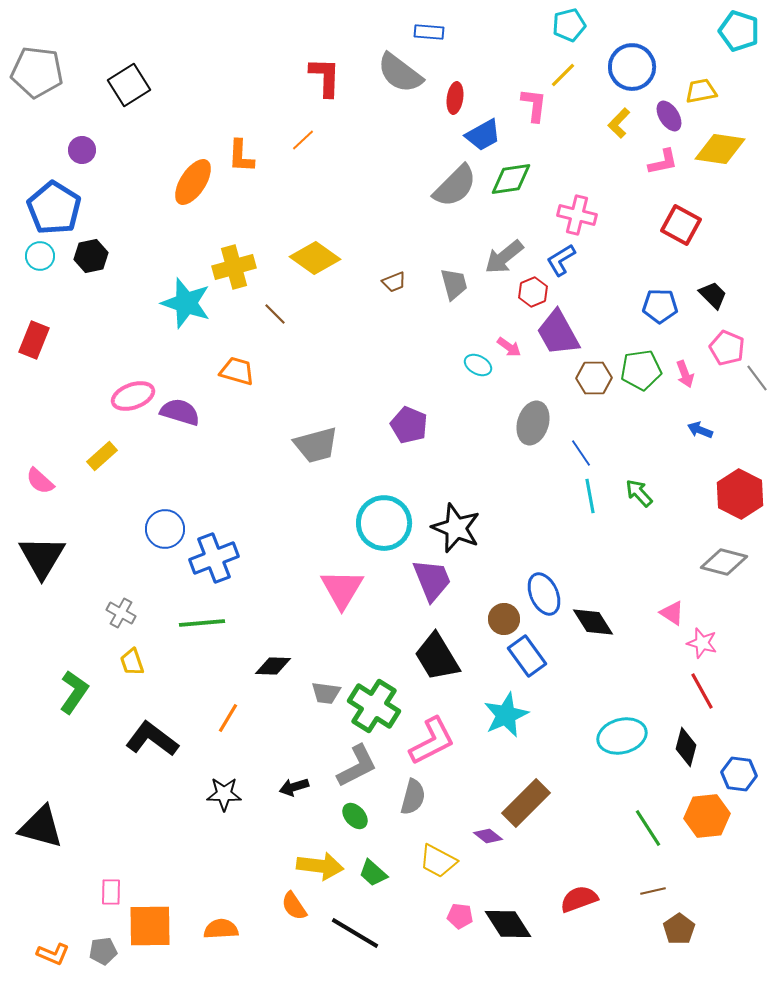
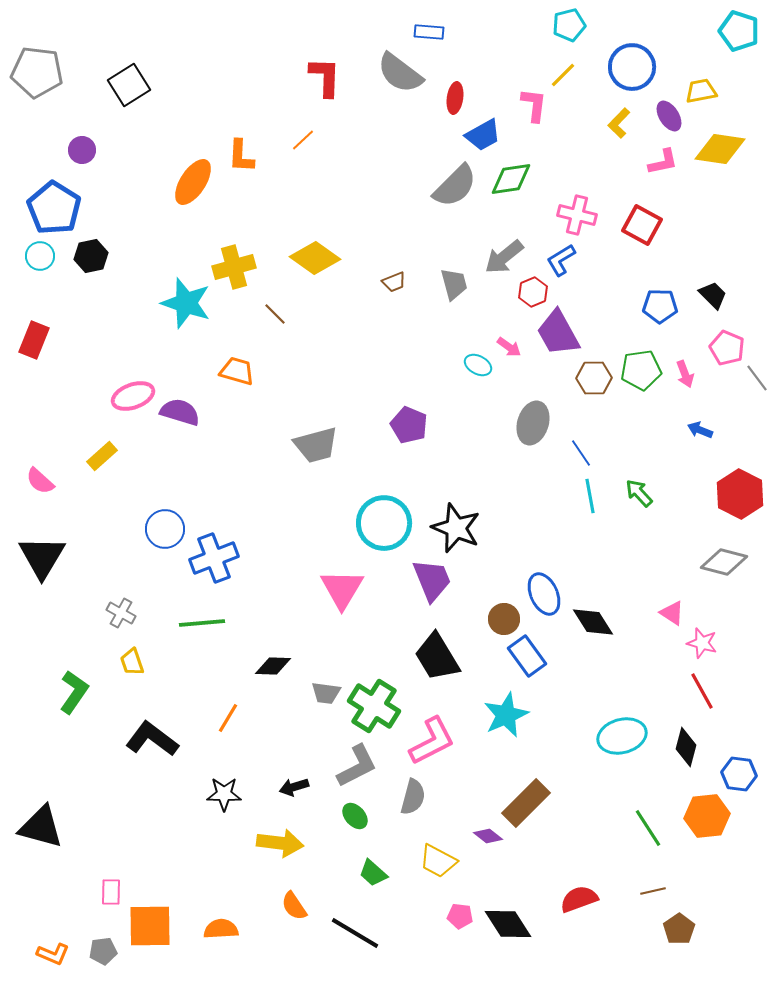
red square at (681, 225): moved 39 px left
yellow arrow at (320, 866): moved 40 px left, 23 px up
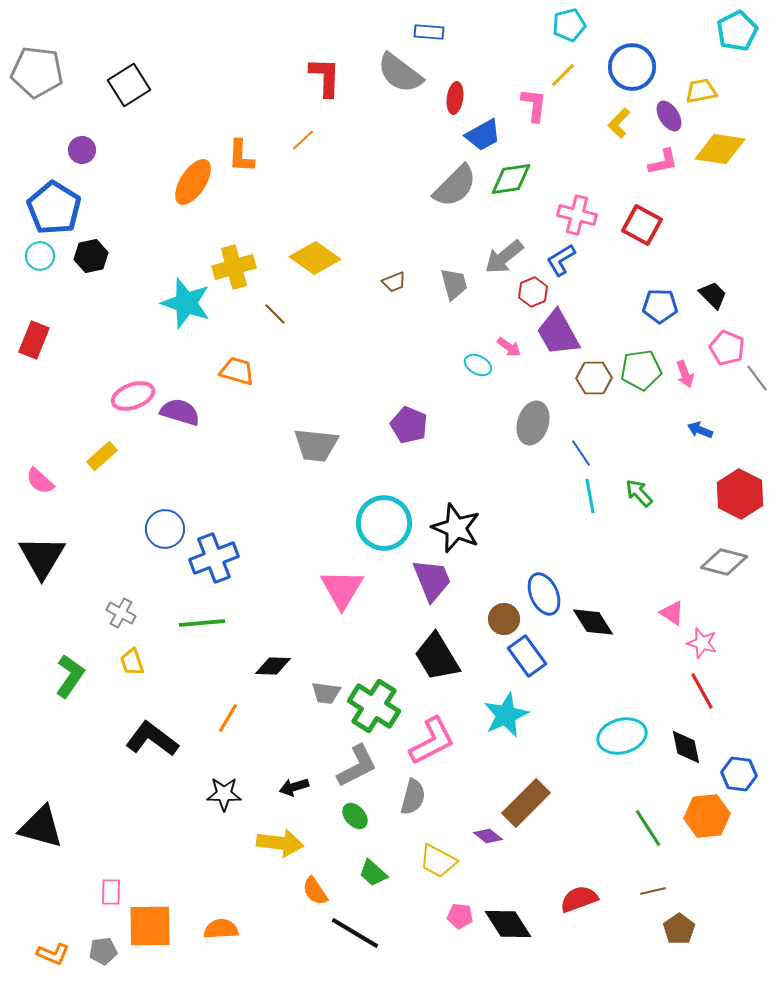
cyan pentagon at (739, 31): moved 2 px left; rotated 27 degrees clockwise
gray trapezoid at (316, 445): rotated 21 degrees clockwise
green L-shape at (74, 692): moved 4 px left, 16 px up
black diamond at (686, 747): rotated 27 degrees counterclockwise
orange semicircle at (294, 906): moved 21 px right, 15 px up
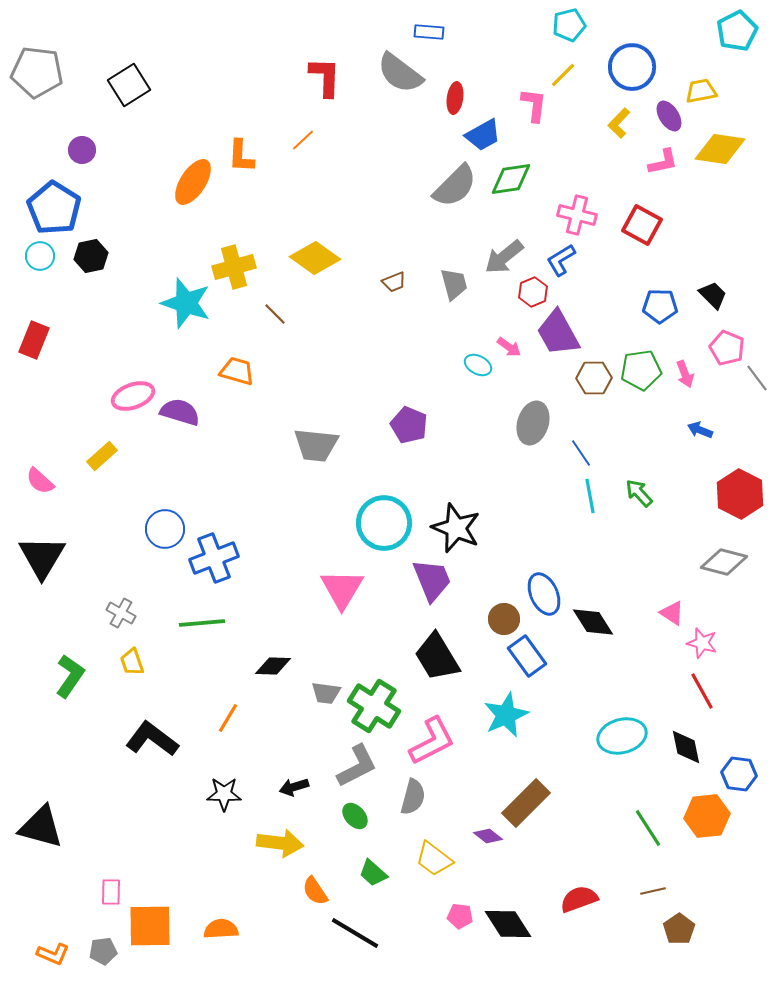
yellow trapezoid at (438, 861): moved 4 px left, 2 px up; rotated 9 degrees clockwise
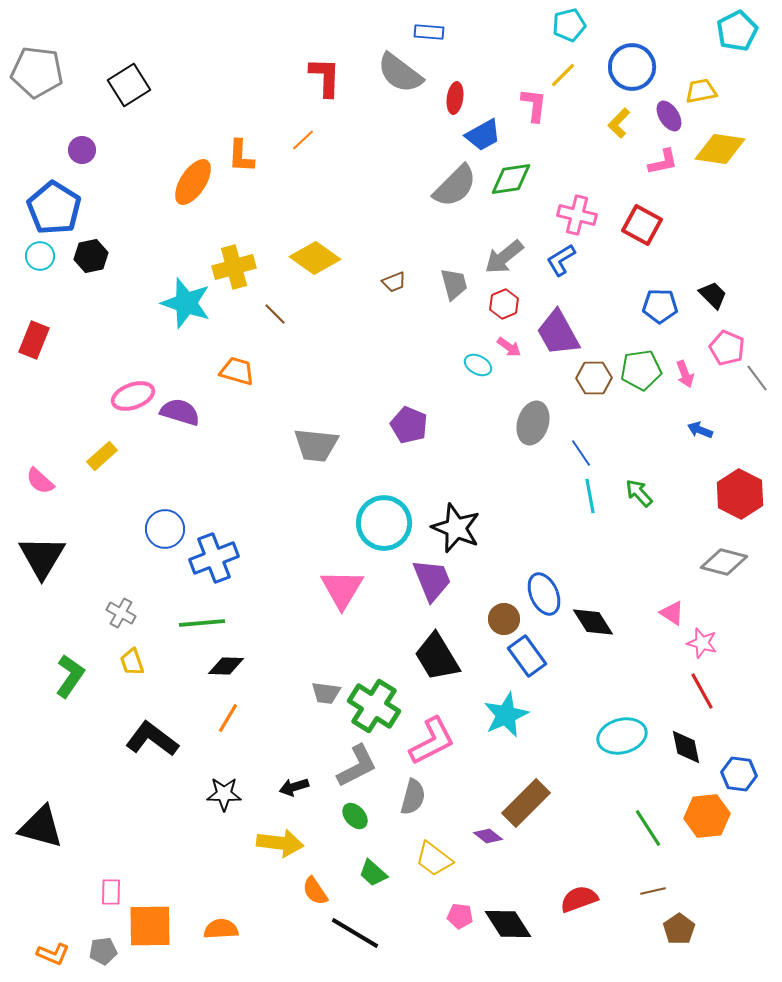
red hexagon at (533, 292): moved 29 px left, 12 px down
black diamond at (273, 666): moved 47 px left
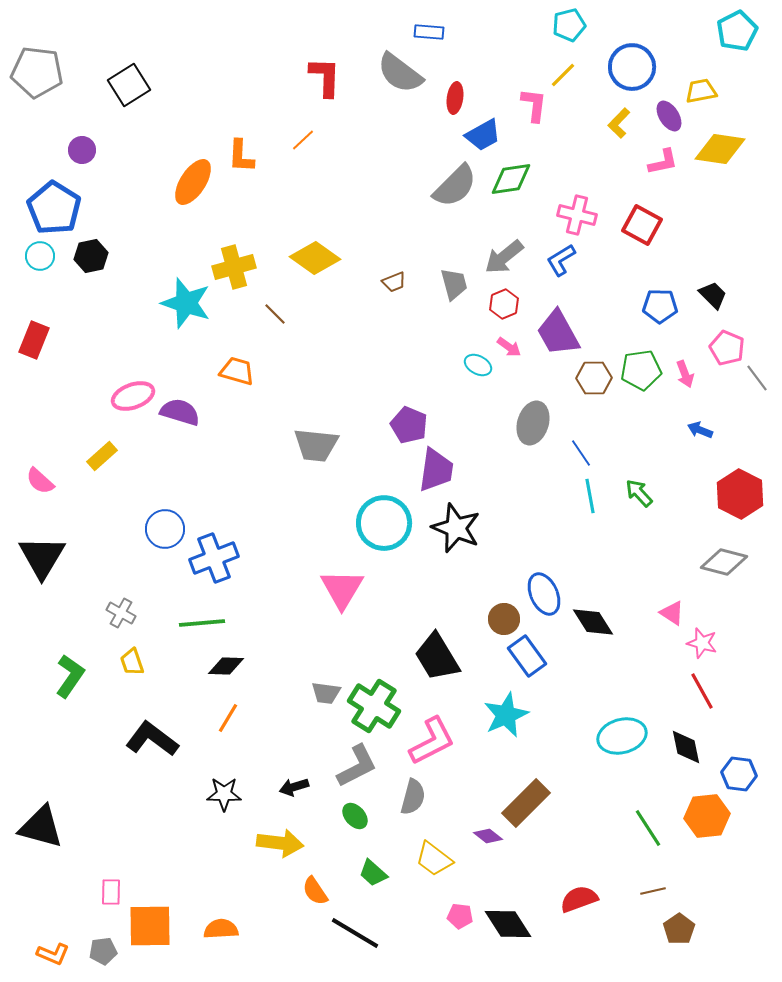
purple trapezoid at (432, 580): moved 4 px right, 110 px up; rotated 30 degrees clockwise
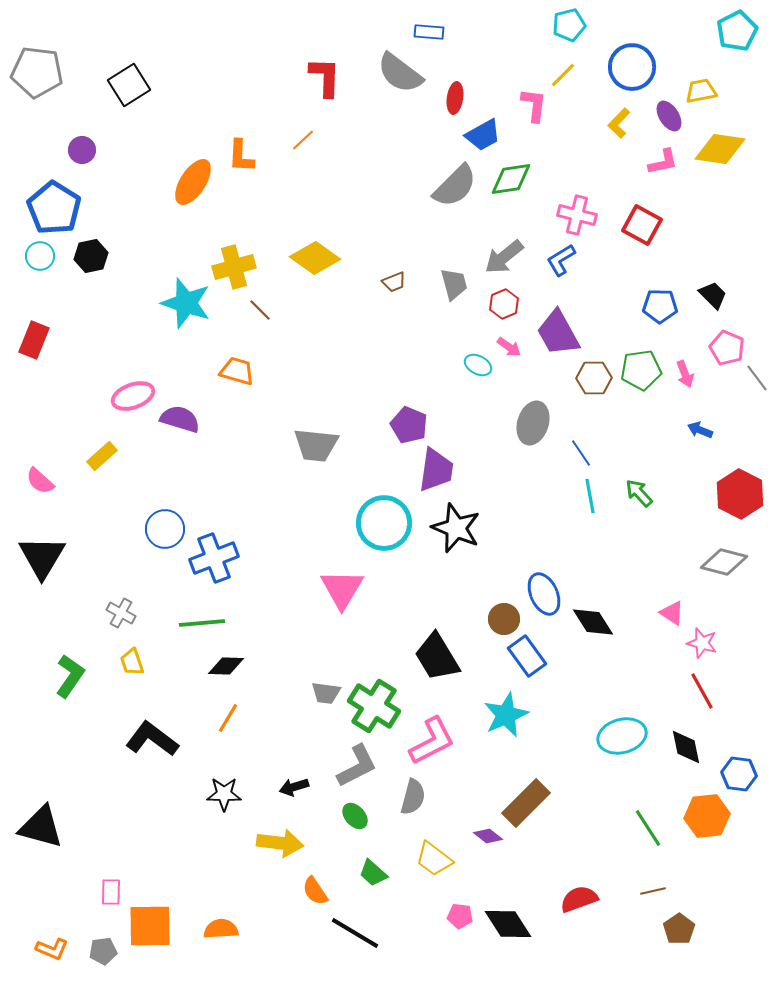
brown line at (275, 314): moved 15 px left, 4 px up
purple semicircle at (180, 412): moved 7 px down
orange L-shape at (53, 954): moved 1 px left, 5 px up
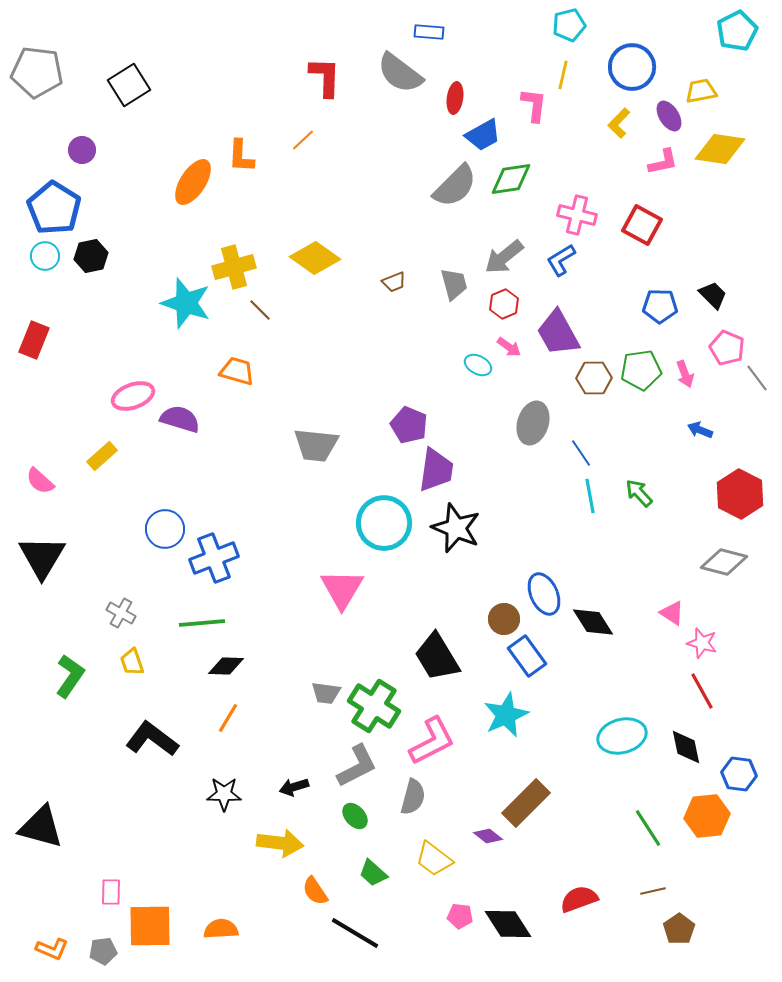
yellow line at (563, 75): rotated 32 degrees counterclockwise
cyan circle at (40, 256): moved 5 px right
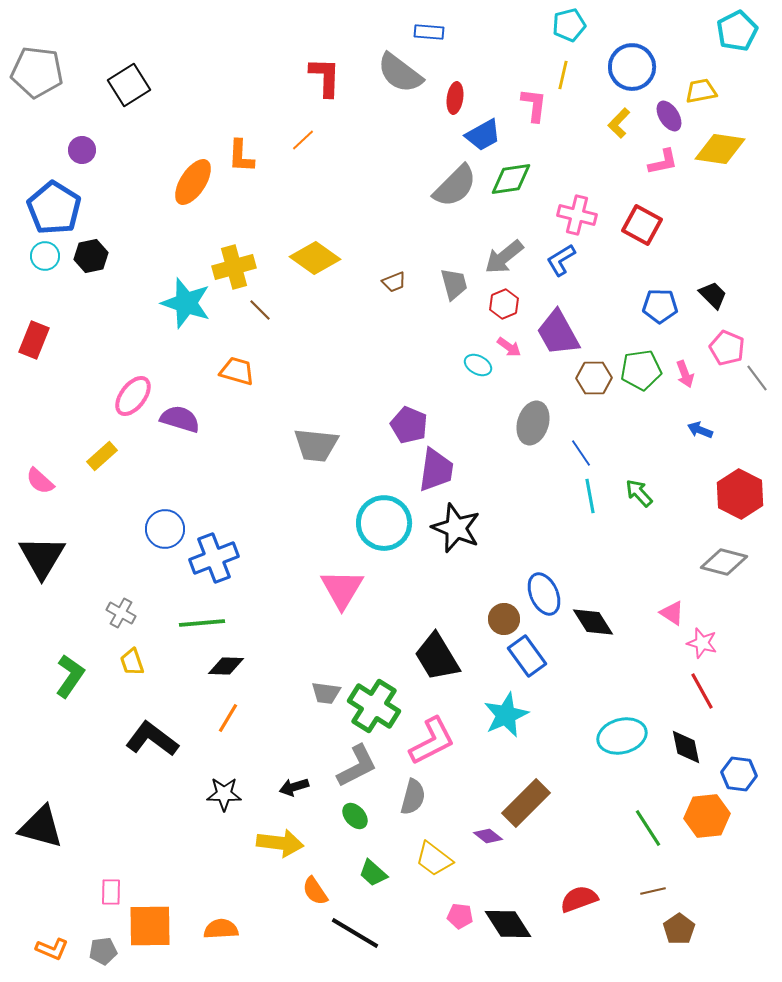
pink ellipse at (133, 396): rotated 33 degrees counterclockwise
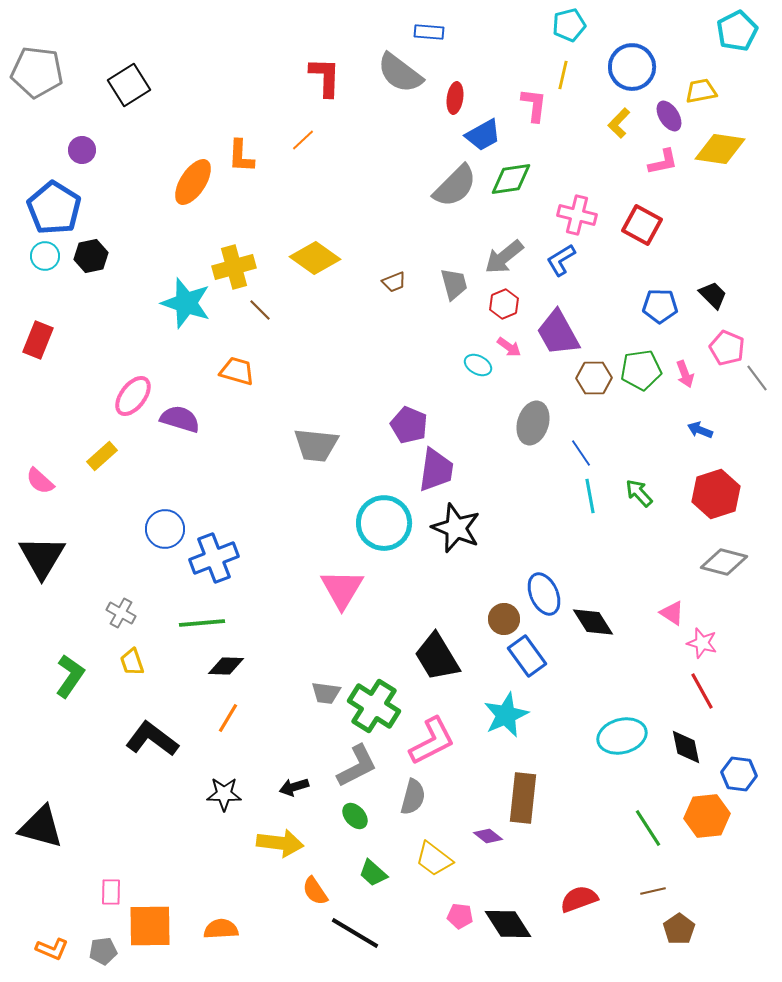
red rectangle at (34, 340): moved 4 px right
red hexagon at (740, 494): moved 24 px left; rotated 15 degrees clockwise
brown rectangle at (526, 803): moved 3 px left, 5 px up; rotated 39 degrees counterclockwise
